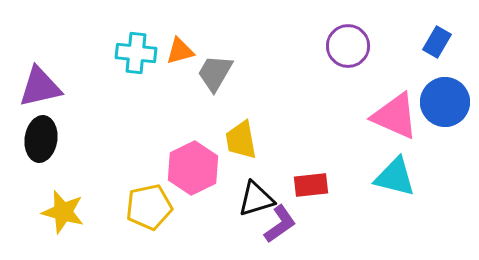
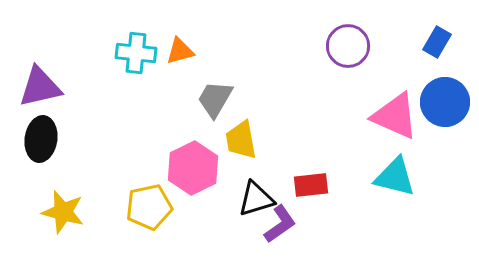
gray trapezoid: moved 26 px down
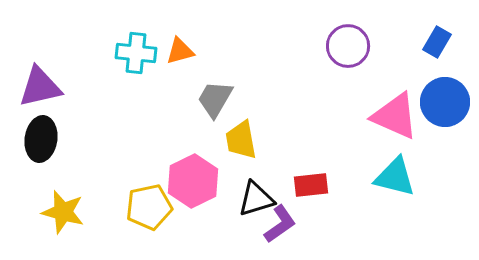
pink hexagon: moved 13 px down
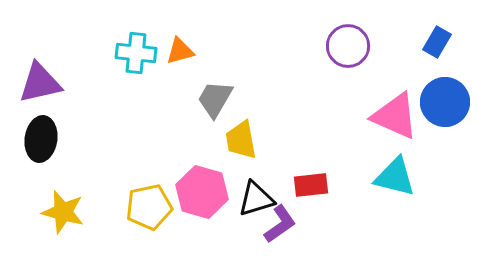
purple triangle: moved 4 px up
pink hexagon: moved 9 px right, 11 px down; rotated 18 degrees counterclockwise
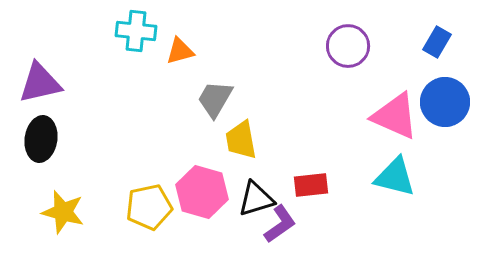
cyan cross: moved 22 px up
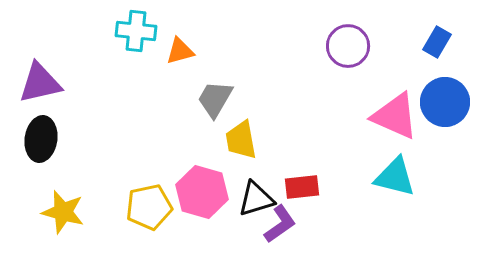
red rectangle: moved 9 px left, 2 px down
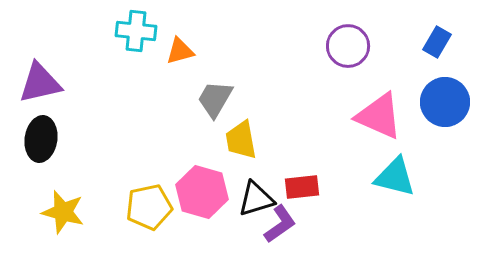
pink triangle: moved 16 px left
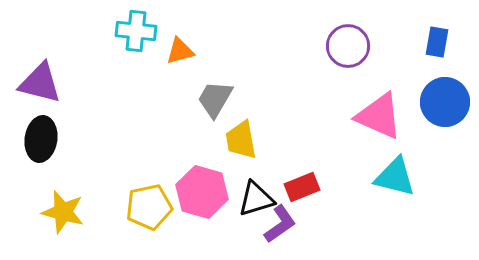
blue rectangle: rotated 20 degrees counterclockwise
purple triangle: rotated 27 degrees clockwise
red rectangle: rotated 16 degrees counterclockwise
